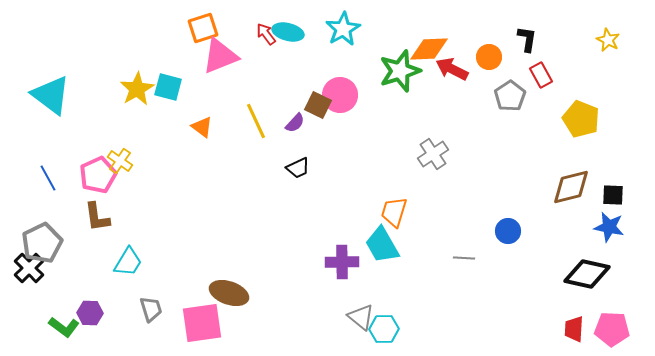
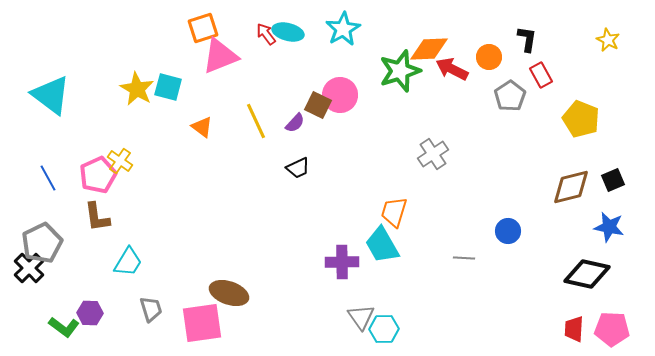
yellow star at (137, 89): rotated 12 degrees counterclockwise
black square at (613, 195): moved 15 px up; rotated 25 degrees counterclockwise
gray triangle at (361, 317): rotated 16 degrees clockwise
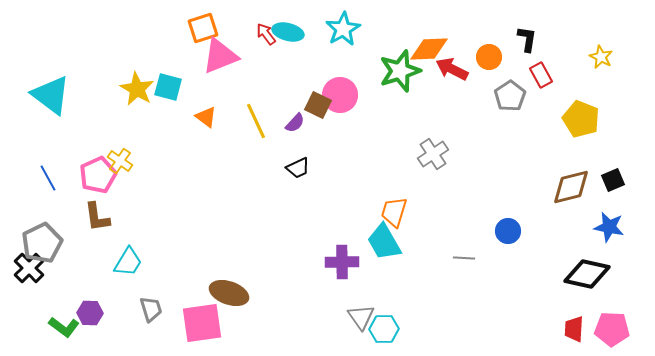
yellow star at (608, 40): moved 7 px left, 17 px down
orange triangle at (202, 127): moved 4 px right, 10 px up
cyan trapezoid at (382, 245): moved 2 px right, 3 px up
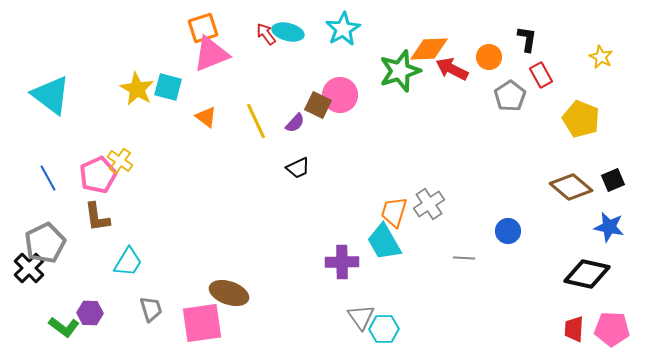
pink triangle at (220, 56): moved 9 px left, 2 px up
gray cross at (433, 154): moved 4 px left, 50 px down
brown diamond at (571, 187): rotated 54 degrees clockwise
gray pentagon at (42, 243): moved 3 px right
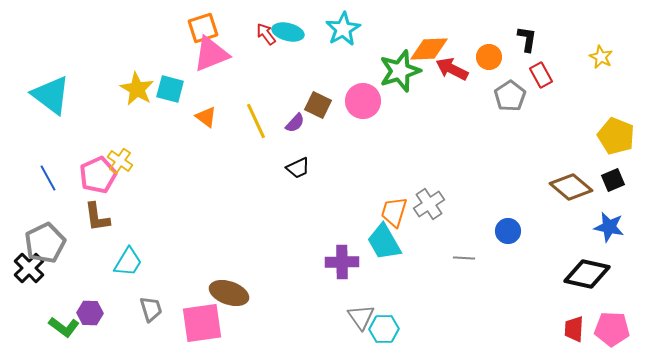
cyan square at (168, 87): moved 2 px right, 2 px down
pink circle at (340, 95): moved 23 px right, 6 px down
yellow pentagon at (581, 119): moved 35 px right, 17 px down
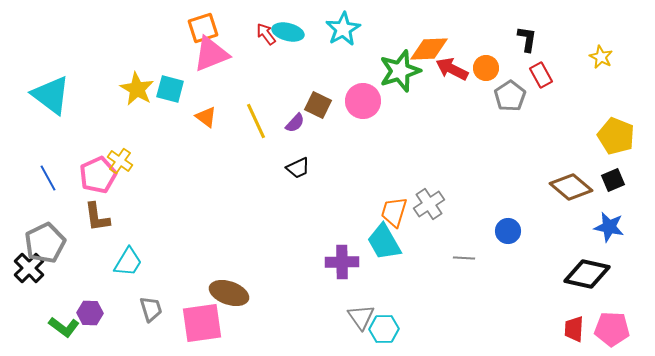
orange circle at (489, 57): moved 3 px left, 11 px down
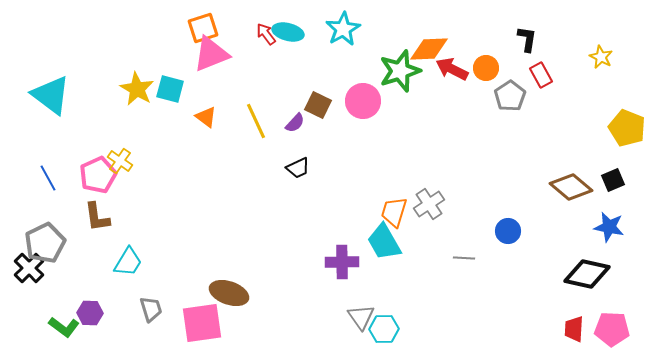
yellow pentagon at (616, 136): moved 11 px right, 8 px up
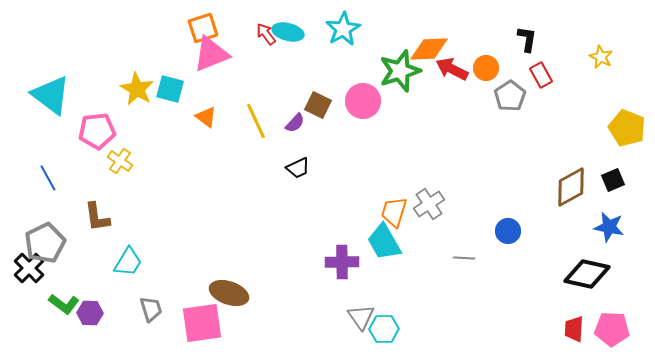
pink pentagon at (98, 175): moved 1 px left, 44 px up; rotated 18 degrees clockwise
brown diamond at (571, 187): rotated 69 degrees counterclockwise
green L-shape at (64, 327): moved 23 px up
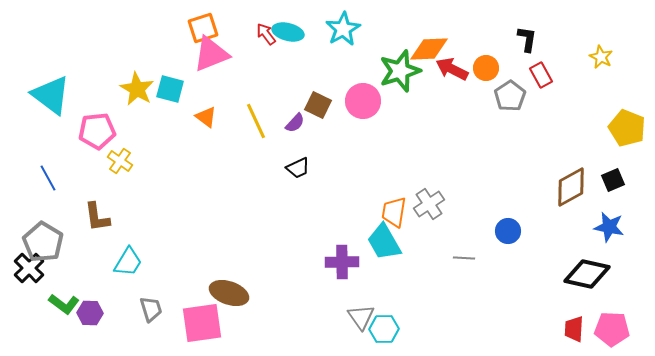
orange trapezoid at (394, 212): rotated 8 degrees counterclockwise
gray pentagon at (45, 243): moved 2 px left, 1 px up; rotated 15 degrees counterclockwise
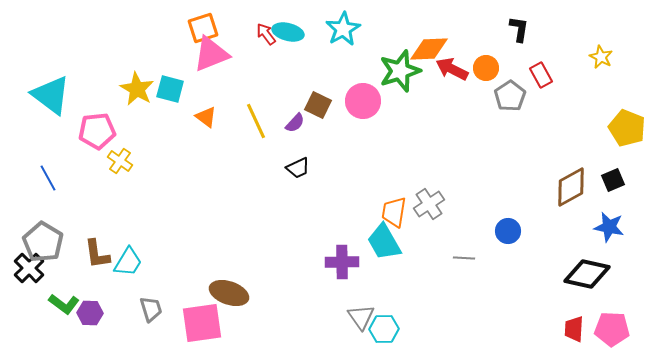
black L-shape at (527, 39): moved 8 px left, 10 px up
brown L-shape at (97, 217): moved 37 px down
